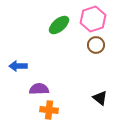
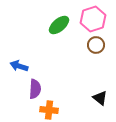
blue arrow: moved 1 px right; rotated 18 degrees clockwise
purple semicircle: moved 4 px left; rotated 96 degrees clockwise
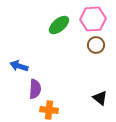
pink hexagon: rotated 15 degrees clockwise
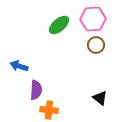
purple semicircle: moved 1 px right, 1 px down
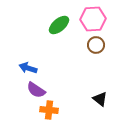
blue arrow: moved 9 px right, 2 px down
purple semicircle: rotated 120 degrees clockwise
black triangle: moved 1 px down
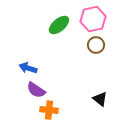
pink hexagon: rotated 10 degrees counterclockwise
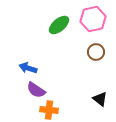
brown circle: moved 7 px down
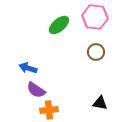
pink hexagon: moved 2 px right, 2 px up; rotated 20 degrees clockwise
black triangle: moved 4 px down; rotated 28 degrees counterclockwise
orange cross: rotated 12 degrees counterclockwise
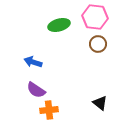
green ellipse: rotated 25 degrees clockwise
brown circle: moved 2 px right, 8 px up
blue arrow: moved 5 px right, 6 px up
black triangle: rotated 28 degrees clockwise
